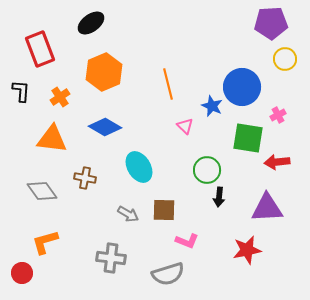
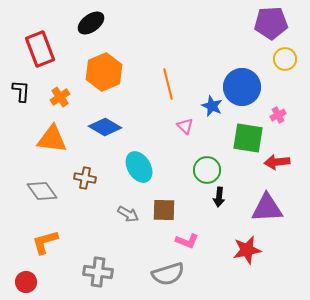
gray cross: moved 13 px left, 14 px down
red circle: moved 4 px right, 9 px down
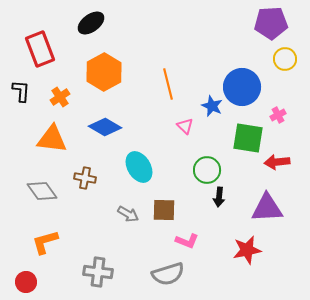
orange hexagon: rotated 6 degrees counterclockwise
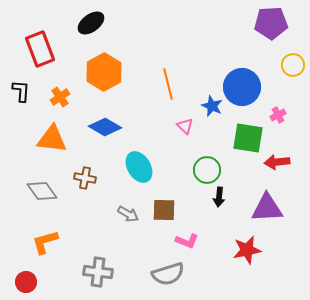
yellow circle: moved 8 px right, 6 px down
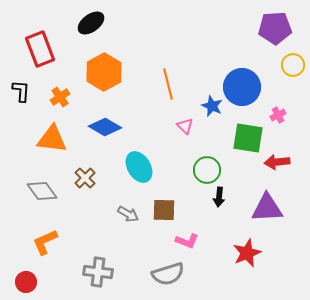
purple pentagon: moved 4 px right, 5 px down
brown cross: rotated 35 degrees clockwise
orange L-shape: rotated 8 degrees counterclockwise
red star: moved 3 px down; rotated 12 degrees counterclockwise
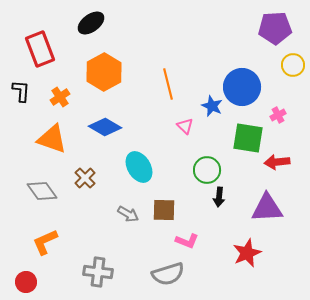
orange triangle: rotated 12 degrees clockwise
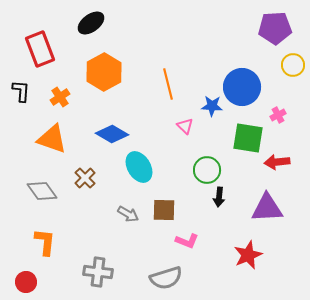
blue star: rotated 20 degrees counterclockwise
blue diamond: moved 7 px right, 7 px down
orange L-shape: rotated 120 degrees clockwise
red star: moved 1 px right, 2 px down
gray semicircle: moved 2 px left, 4 px down
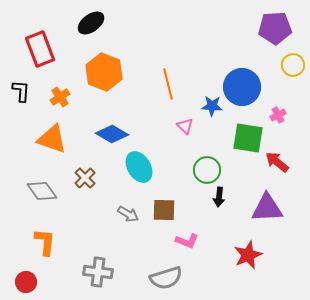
orange hexagon: rotated 9 degrees counterclockwise
red arrow: rotated 45 degrees clockwise
